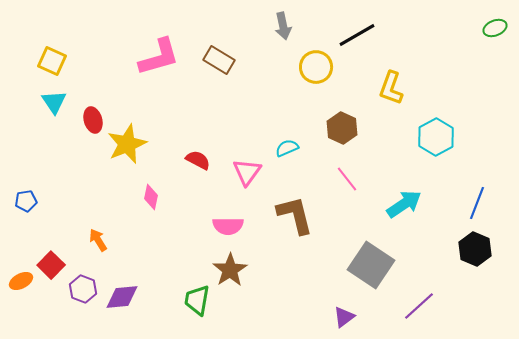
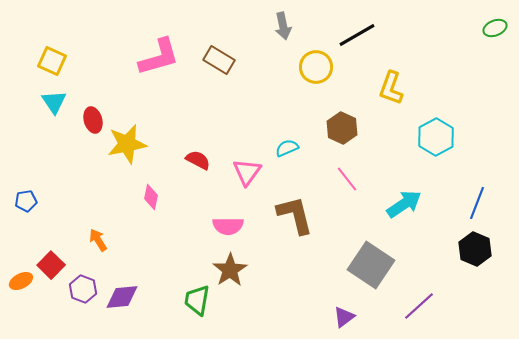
yellow star: rotated 12 degrees clockwise
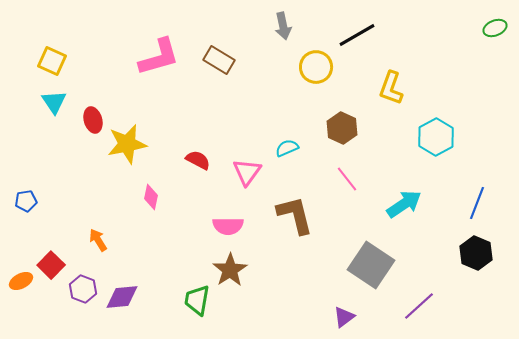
black hexagon: moved 1 px right, 4 px down
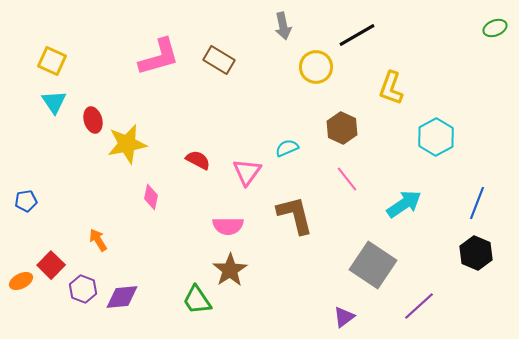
gray square: moved 2 px right
green trapezoid: rotated 44 degrees counterclockwise
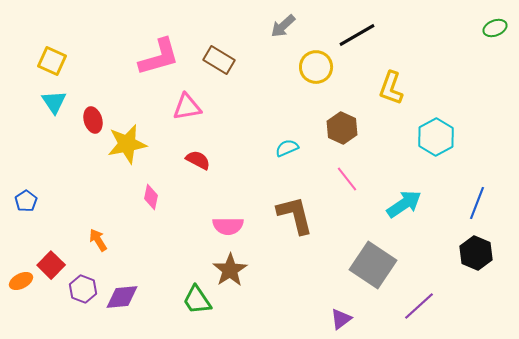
gray arrow: rotated 60 degrees clockwise
pink triangle: moved 60 px left, 65 px up; rotated 44 degrees clockwise
blue pentagon: rotated 25 degrees counterclockwise
purple triangle: moved 3 px left, 2 px down
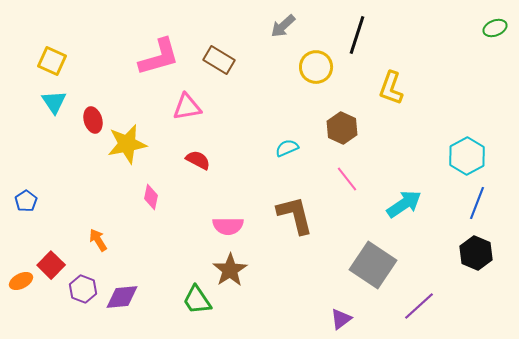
black line: rotated 42 degrees counterclockwise
cyan hexagon: moved 31 px right, 19 px down
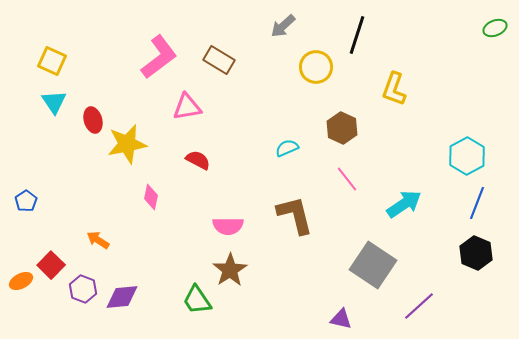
pink L-shape: rotated 21 degrees counterclockwise
yellow L-shape: moved 3 px right, 1 px down
orange arrow: rotated 25 degrees counterclockwise
purple triangle: rotated 50 degrees clockwise
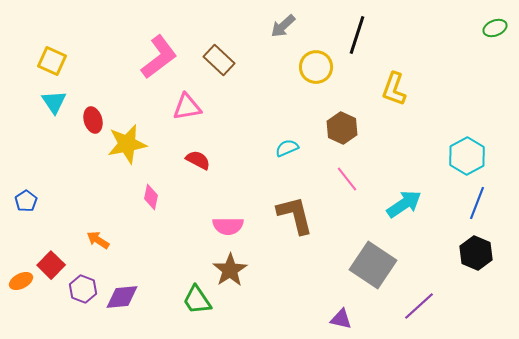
brown rectangle: rotated 12 degrees clockwise
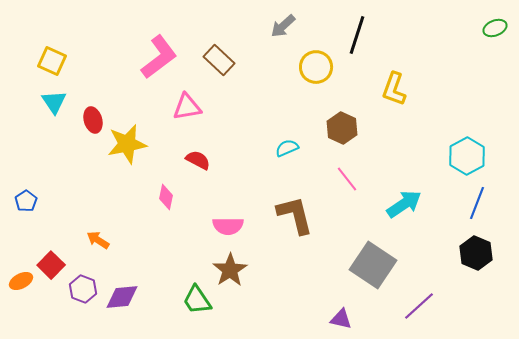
pink diamond: moved 15 px right
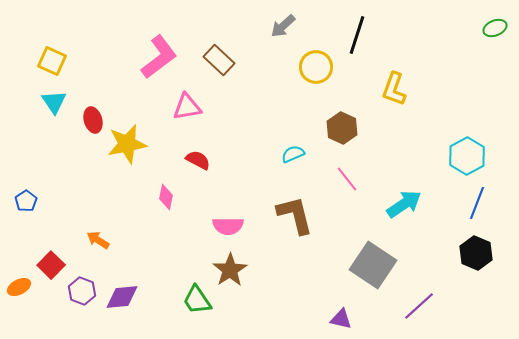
cyan semicircle: moved 6 px right, 6 px down
orange ellipse: moved 2 px left, 6 px down
purple hexagon: moved 1 px left, 2 px down
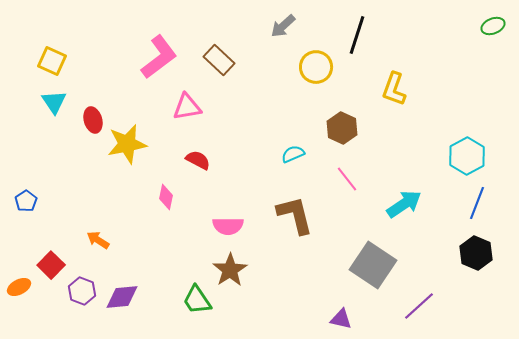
green ellipse: moved 2 px left, 2 px up
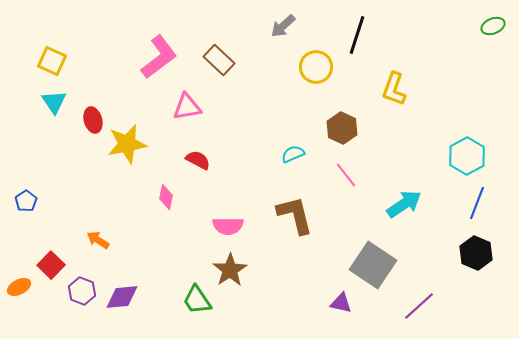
pink line: moved 1 px left, 4 px up
purple triangle: moved 16 px up
